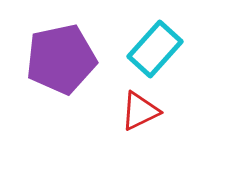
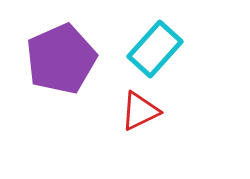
purple pentagon: rotated 12 degrees counterclockwise
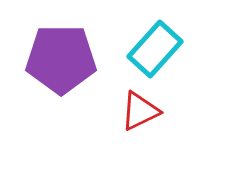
purple pentagon: rotated 24 degrees clockwise
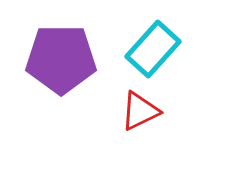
cyan rectangle: moved 2 px left
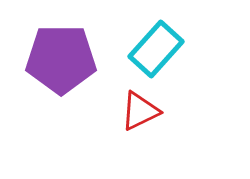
cyan rectangle: moved 3 px right
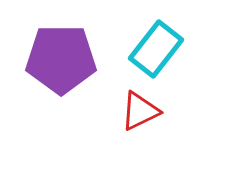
cyan rectangle: rotated 4 degrees counterclockwise
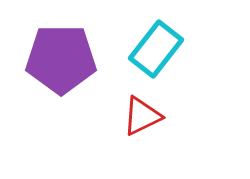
red triangle: moved 2 px right, 5 px down
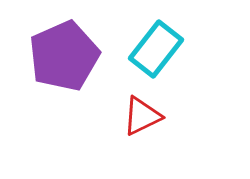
purple pentagon: moved 3 px right, 3 px up; rotated 24 degrees counterclockwise
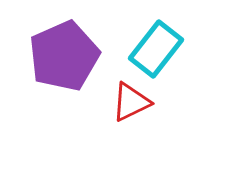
red triangle: moved 11 px left, 14 px up
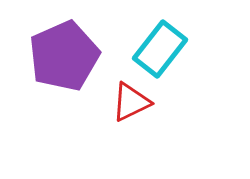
cyan rectangle: moved 4 px right
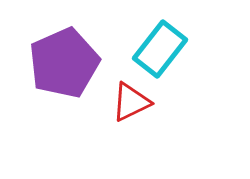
purple pentagon: moved 7 px down
